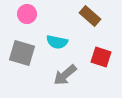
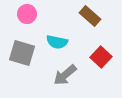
red square: rotated 25 degrees clockwise
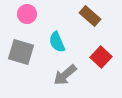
cyan semicircle: rotated 55 degrees clockwise
gray square: moved 1 px left, 1 px up
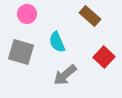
red square: moved 3 px right
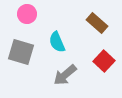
brown rectangle: moved 7 px right, 7 px down
red square: moved 4 px down
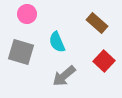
gray arrow: moved 1 px left, 1 px down
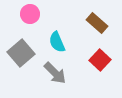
pink circle: moved 3 px right
gray square: moved 1 px down; rotated 32 degrees clockwise
red square: moved 4 px left, 1 px up
gray arrow: moved 9 px left, 3 px up; rotated 95 degrees counterclockwise
